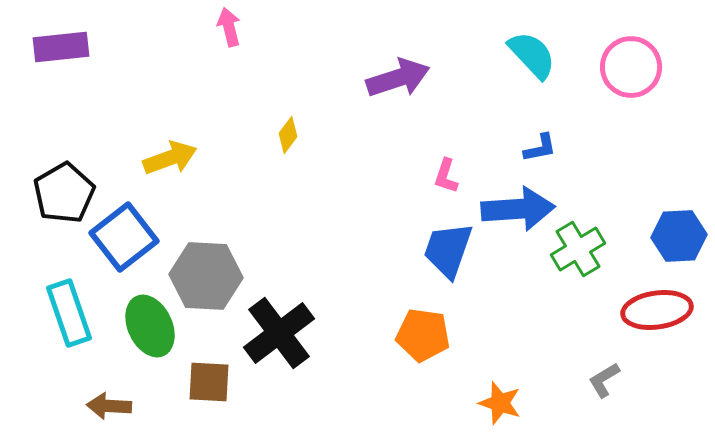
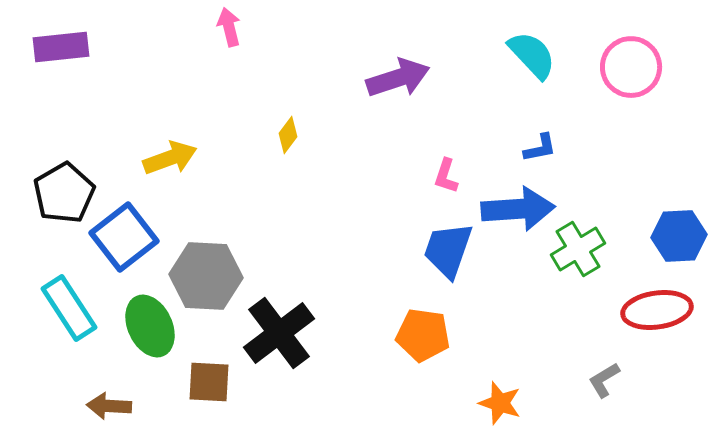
cyan rectangle: moved 5 px up; rotated 14 degrees counterclockwise
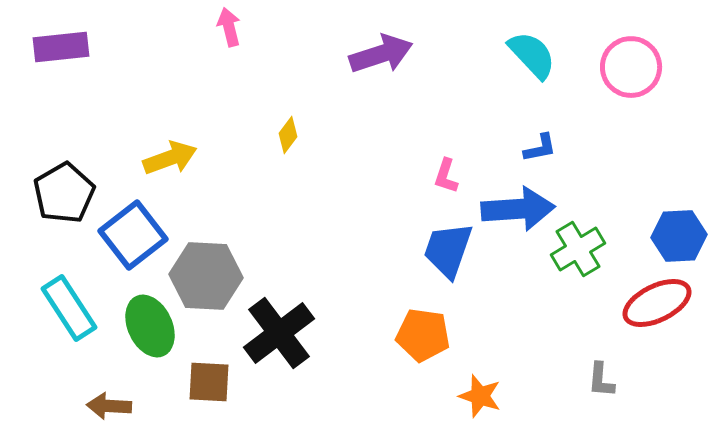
purple arrow: moved 17 px left, 24 px up
blue square: moved 9 px right, 2 px up
red ellipse: moved 7 px up; rotated 18 degrees counterclockwise
gray L-shape: moved 3 px left; rotated 54 degrees counterclockwise
orange star: moved 20 px left, 7 px up
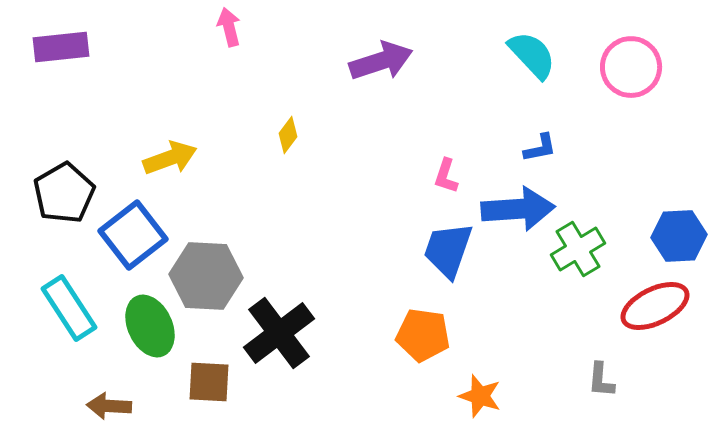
purple arrow: moved 7 px down
red ellipse: moved 2 px left, 3 px down
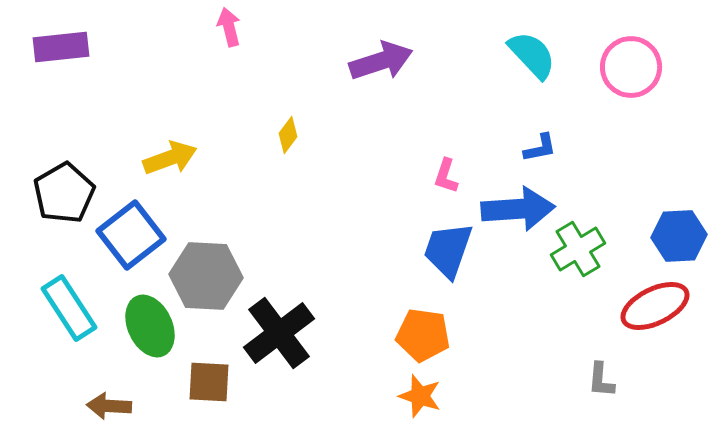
blue square: moved 2 px left
orange star: moved 60 px left
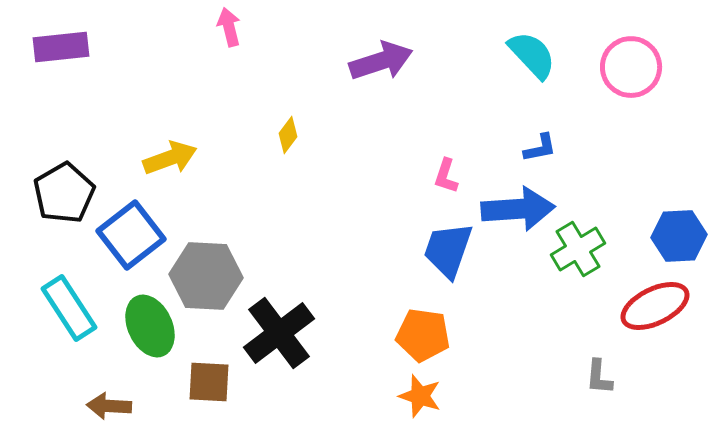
gray L-shape: moved 2 px left, 3 px up
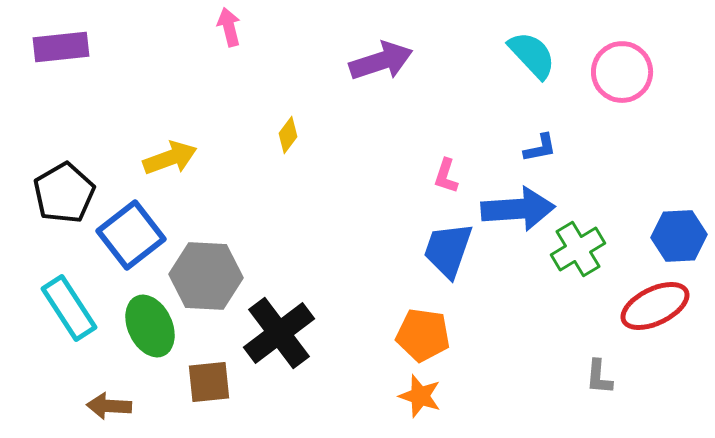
pink circle: moved 9 px left, 5 px down
brown square: rotated 9 degrees counterclockwise
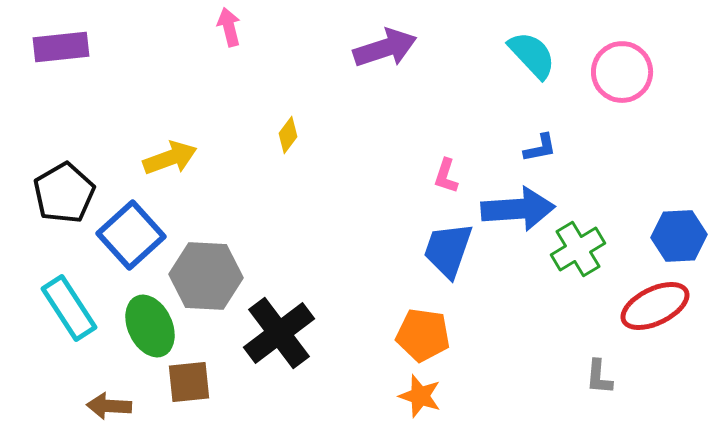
purple arrow: moved 4 px right, 13 px up
blue square: rotated 4 degrees counterclockwise
brown square: moved 20 px left
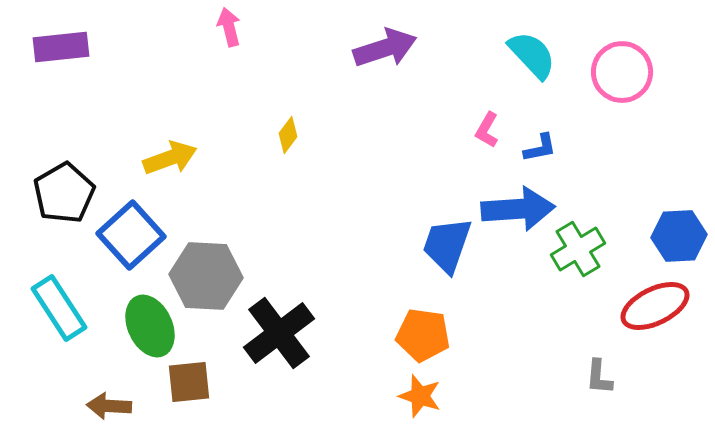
pink L-shape: moved 41 px right, 46 px up; rotated 12 degrees clockwise
blue trapezoid: moved 1 px left, 5 px up
cyan rectangle: moved 10 px left
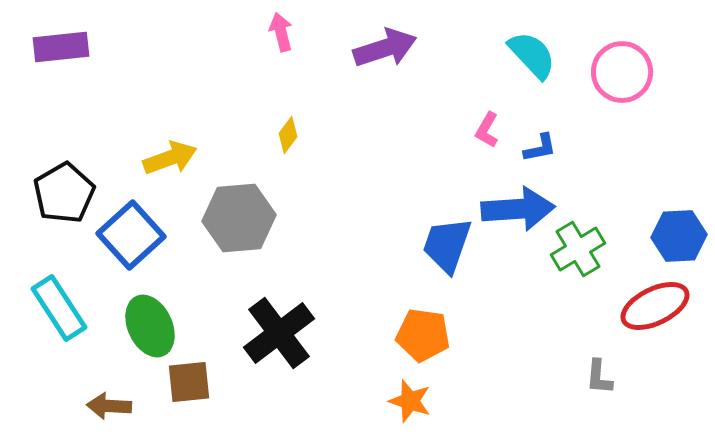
pink arrow: moved 52 px right, 5 px down
gray hexagon: moved 33 px right, 58 px up; rotated 8 degrees counterclockwise
orange star: moved 10 px left, 5 px down
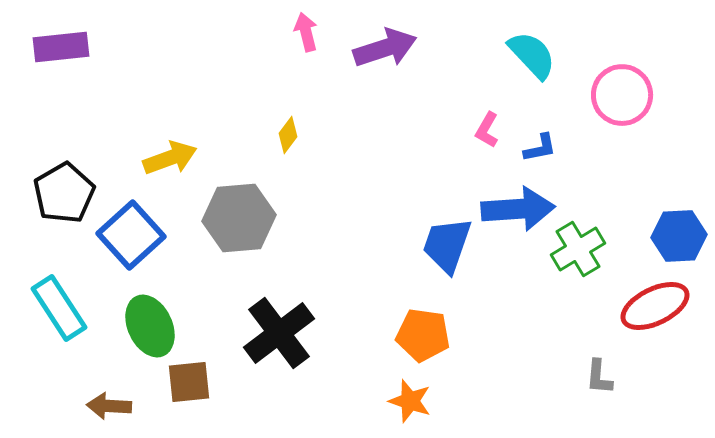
pink arrow: moved 25 px right
pink circle: moved 23 px down
